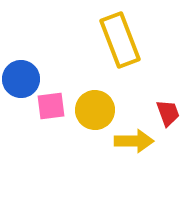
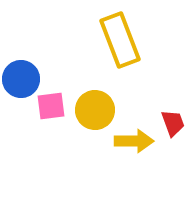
red trapezoid: moved 5 px right, 10 px down
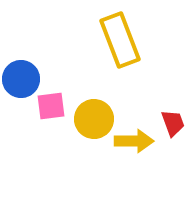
yellow circle: moved 1 px left, 9 px down
